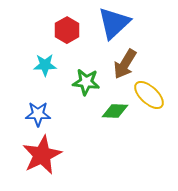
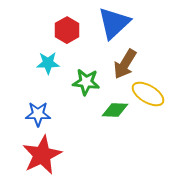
cyan star: moved 3 px right, 2 px up
yellow ellipse: moved 1 px left, 1 px up; rotated 12 degrees counterclockwise
green diamond: moved 1 px up
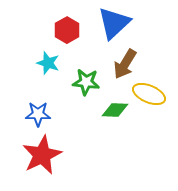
cyan star: rotated 20 degrees clockwise
yellow ellipse: moved 1 px right; rotated 8 degrees counterclockwise
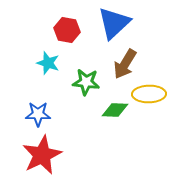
red hexagon: rotated 20 degrees counterclockwise
yellow ellipse: rotated 24 degrees counterclockwise
